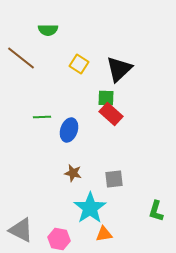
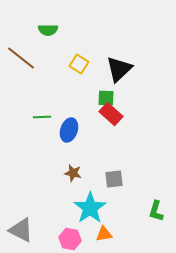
pink hexagon: moved 11 px right
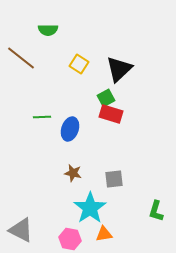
green square: rotated 30 degrees counterclockwise
red rectangle: rotated 25 degrees counterclockwise
blue ellipse: moved 1 px right, 1 px up
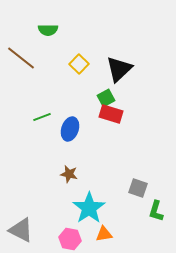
yellow square: rotated 12 degrees clockwise
green line: rotated 18 degrees counterclockwise
brown star: moved 4 px left, 1 px down
gray square: moved 24 px right, 9 px down; rotated 24 degrees clockwise
cyan star: moved 1 px left
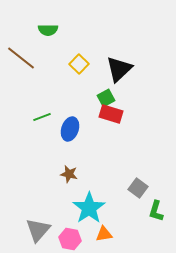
gray square: rotated 18 degrees clockwise
gray triangle: moved 17 px right; rotated 44 degrees clockwise
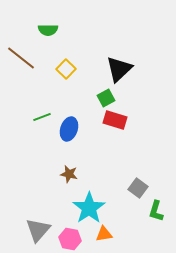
yellow square: moved 13 px left, 5 px down
red rectangle: moved 4 px right, 6 px down
blue ellipse: moved 1 px left
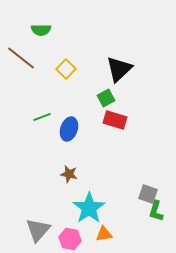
green semicircle: moved 7 px left
gray square: moved 10 px right, 6 px down; rotated 18 degrees counterclockwise
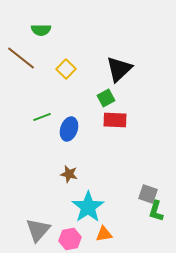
red rectangle: rotated 15 degrees counterclockwise
cyan star: moved 1 px left, 1 px up
pink hexagon: rotated 20 degrees counterclockwise
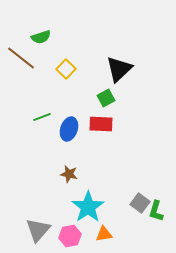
green semicircle: moved 7 px down; rotated 18 degrees counterclockwise
red rectangle: moved 14 px left, 4 px down
gray square: moved 8 px left, 9 px down; rotated 18 degrees clockwise
pink hexagon: moved 3 px up
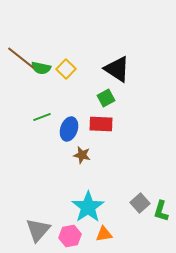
green semicircle: moved 31 px down; rotated 30 degrees clockwise
black triangle: moved 2 px left; rotated 44 degrees counterclockwise
brown star: moved 13 px right, 19 px up
gray square: rotated 12 degrees clockwise
green L-shape: moved 5 px right
